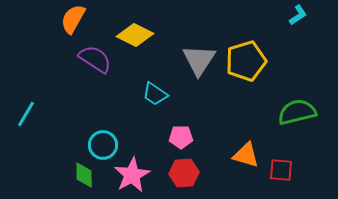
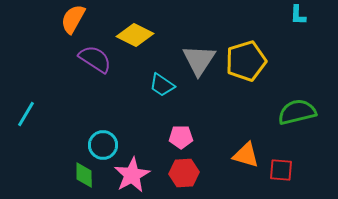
cyan L-shape: rotated 125 degrees clockwise
cyan trapezoid: moved 7 px right, 9 px up
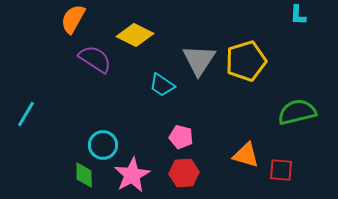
pink pentagon: rotated 15 degrees clockwise
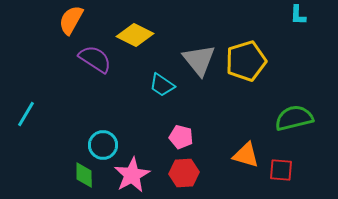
orange semicircle: moved 2 px left, 1 px down
gray triangle: rotated 12 degrees counterclockwise
green semicircle: moved 3 px left, 6 px down
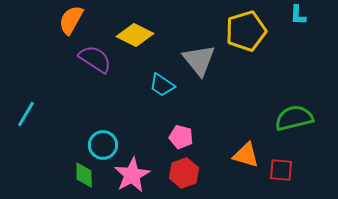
yellow pentagon: moved 30 px up
red hexagon: rotated 16 degrees counterclockwise
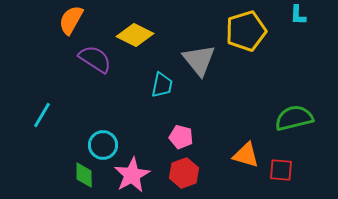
cyan trapezoid: rotated 112 degrees counterclockwise
cyan line: moved 16 px right, 1 px down
